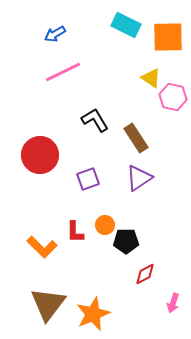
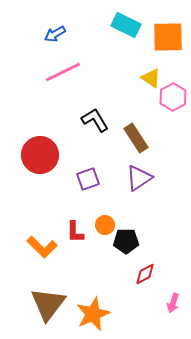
pink hexagon: rotated 20 degrees clockwise
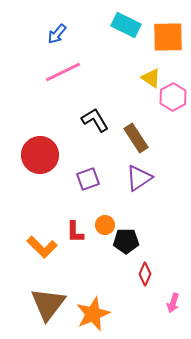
blue arrow: moved 2 px right; rotated 20 degrees counterclockwise
red diamond: rotated 40 degrees counterclockwise
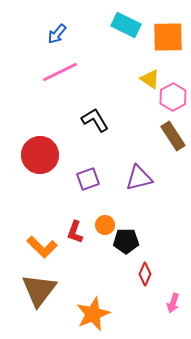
pink line: moved 3 px left
yellow triangle: moved 1 px left, 1 px down
brown rectangle: moved 37 px right, 2 px up
purple triangle: rotated 20 degrees clockwise
red L-shape: rotated 20 degrees clockwise
brown triangle: moved 9 px left, 14 px up
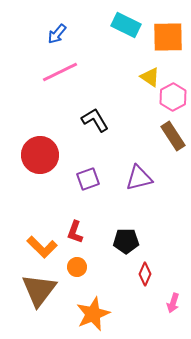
yellow triangle: moved 2 px up
orange circle: moved 28 px left, 42 px down
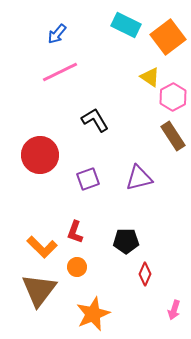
orange square: rotated 36 degrees counterclockwise
pink arrow: moved 1 px right, 7 px down
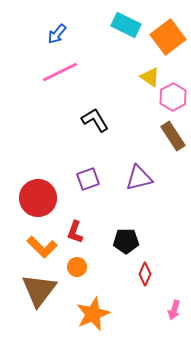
red circle: moved 2 px left, 43 px down
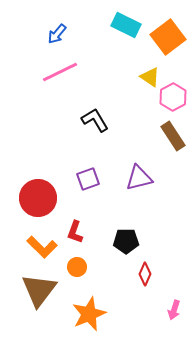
orange star: moved 4 px left
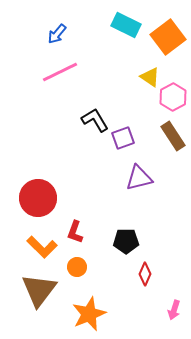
purple square: moved 35 px right, 41 px up
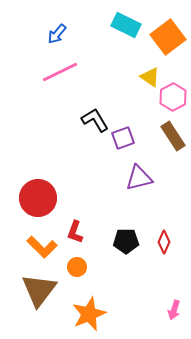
red diamond: moved 19 px right, 32 px up
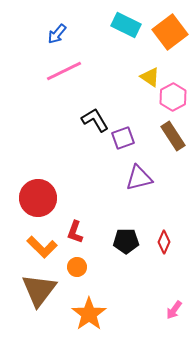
orange square: moved 2 px right, 5 px up
pink line: moved 4 px right, 1 px up
pink arrow: rotated 18 degrees clockwise
orange star: rotated 12 degrees counterclockwise
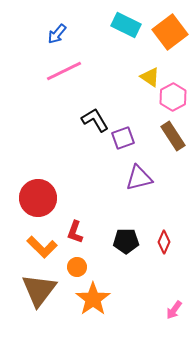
orange star: moved 4 px right, 15 px up
